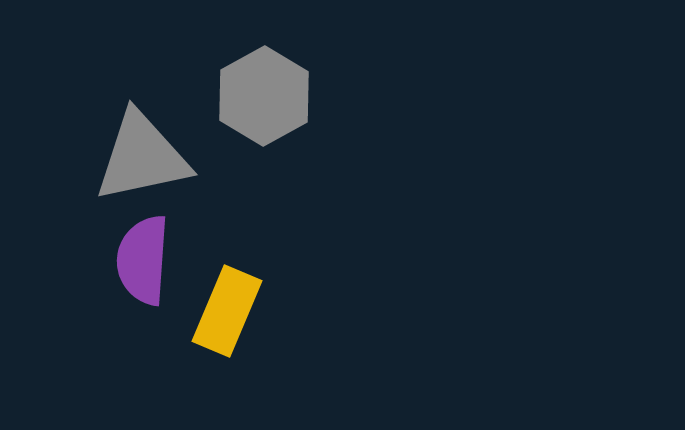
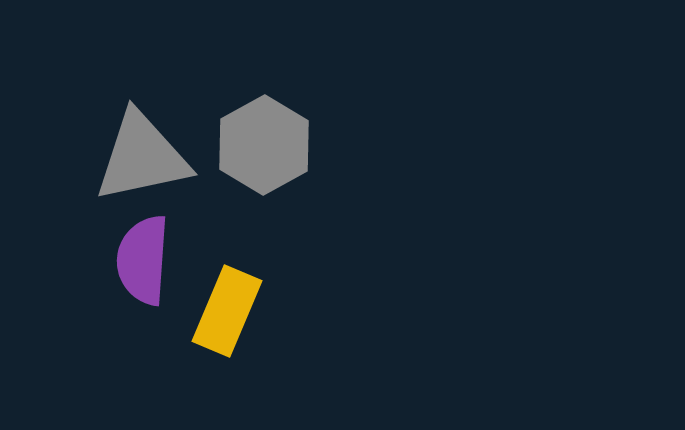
gray hexagon: moved 49 px down
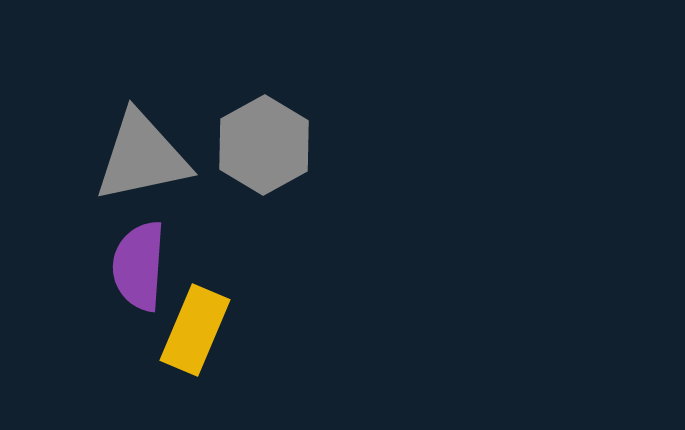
purple semicircle: moved 4 px left, 6 px down
yellow rectangle: moved 32 px left, 19 px down
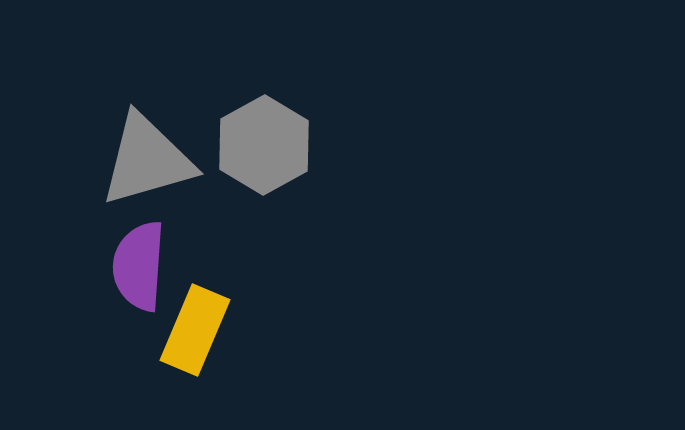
gray triangle: moved 5 px right, 3 px down; rotated 4 degrees counterclockwise
